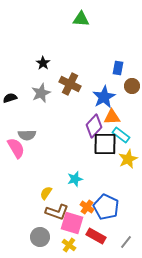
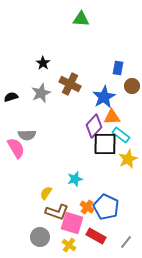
black semicircle: moved 1 px right, 1 px up
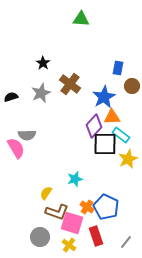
brown cross: rotated 10 degrees clockwise
red rectangle: rotated 42 degrees clockwise
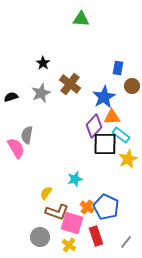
gray semicircle: rotated 102 degrees clockwise
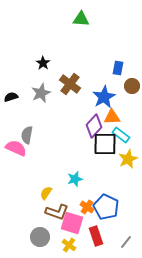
pink semicircle: rotated 35 degrees counterclockwise
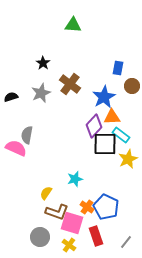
green triangle: moved 8 px left, 6 px down
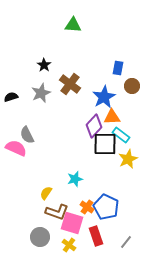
black star: moved 1 px right, 2 px down
gray semicircle: rotated 36 degrees counterclockwise
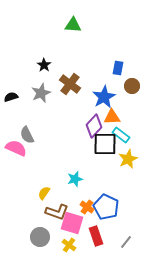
yellow semicircle: moved 2 px left
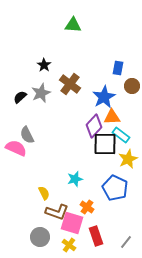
black semicircle: moved 9 px right; rotated 24 degrees counterclockwise
yellow semicircle: rotated 120 degrees clockwise
blue pentagon: moved 9 px right, 19 px up
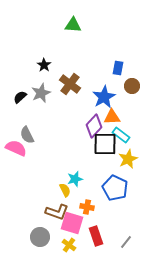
yellow semicircle: moved 21 px right, 3 px up
orange cross: rotated 24 degrees counterclockwise
